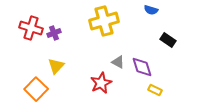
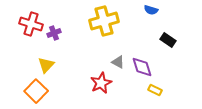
red cross: moved 4 px up
yellow triangle: moved 10 px left, 1 px up
orange square: moved 2 px down
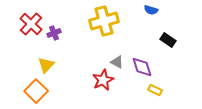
red cross: rotated 25 degrees clockwise
gray triangle: moved 1 px left
red star: moved 2 px right, 3 px up
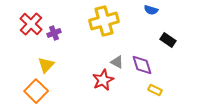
purple diamond: moved 2 px up
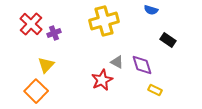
red star: moved 1 px left
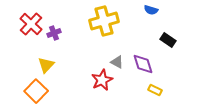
purple diamond: moved 1 px right, 1 px up
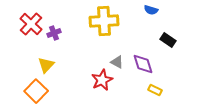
yellow cross: rotated 12 degrees clockwise
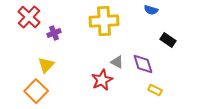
red cross: moved 2 px left, 7 px up
